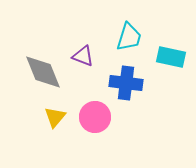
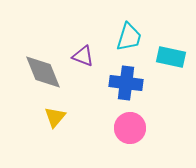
pink circle: moved 35 px right, 11 px down
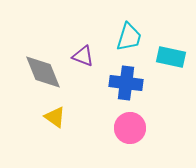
yellow triangle: rotated 35 degrees counterclockwise
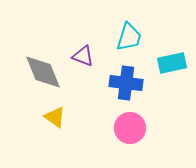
cyan rectangle: moved 1 px right, 6 px down; rotated 24 degrees counterclockwise
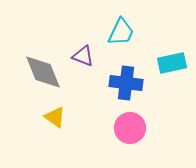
cyan trapezoid: moved 8 px left, 5 px up; rotated 8 degrees clockwise
